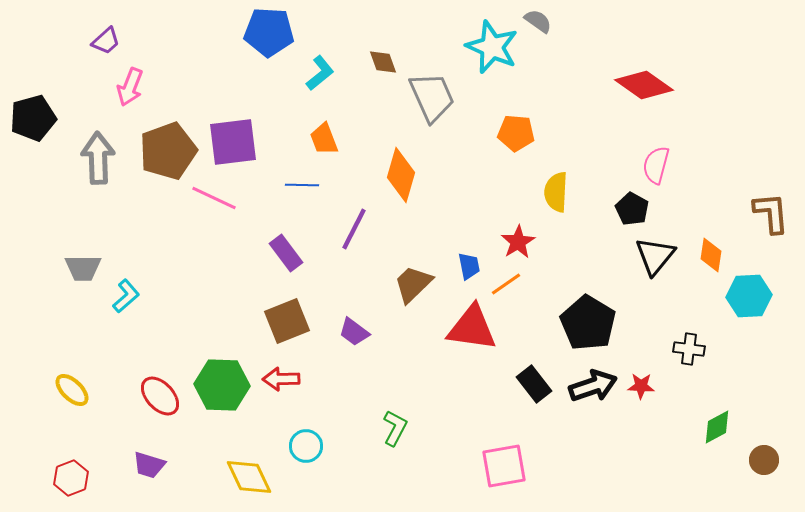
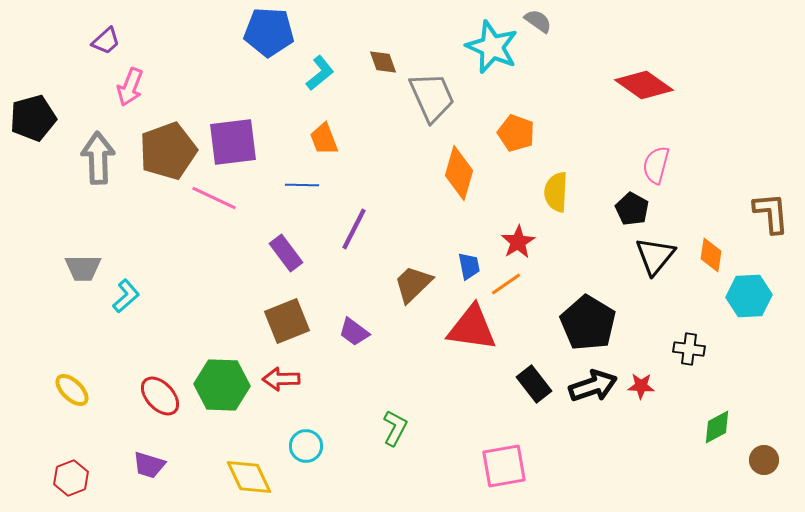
orange pentagon at (516, 133): rotated 15 degrees clockwise
orange diamond at (401, 175): moved 58 px right, 2 px up
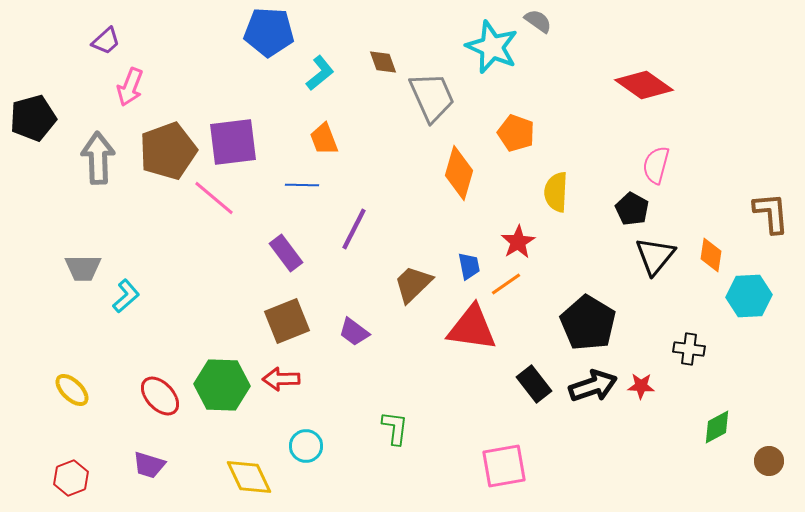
pink line at (214, 198): rotated 15 degrees clockwise
green L-shape at (395, 428): rotated 21 degrees counterclockwise
brown circle at (764, 460): moved 5 px right, 1 px down
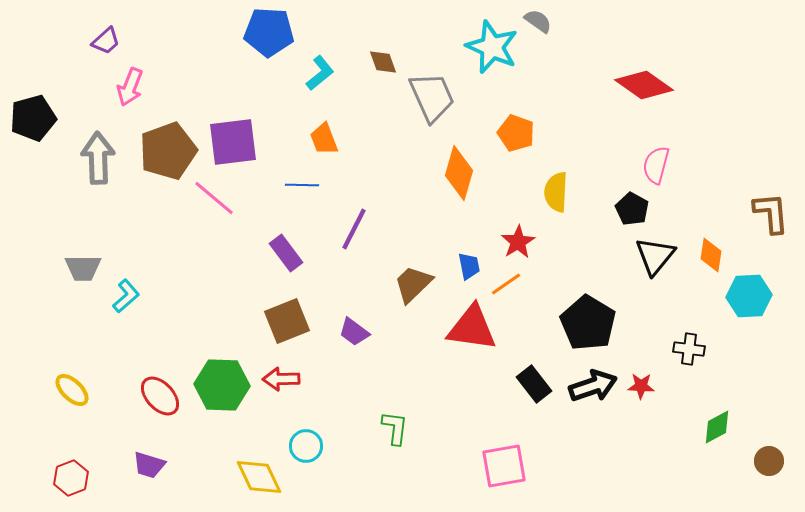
yellow diamond at (249, 477): moved 10 px right
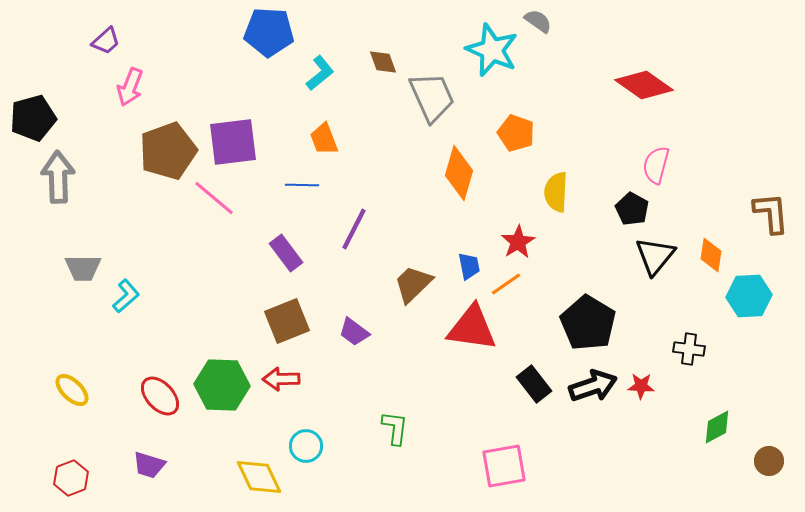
cyan star at (492, 47): moved 3 px down
gray arrow at (98, 158): moved 40 px left, 19 px down
